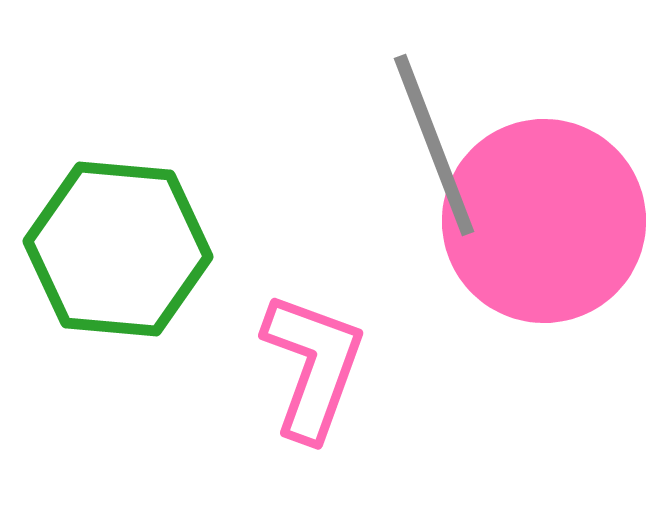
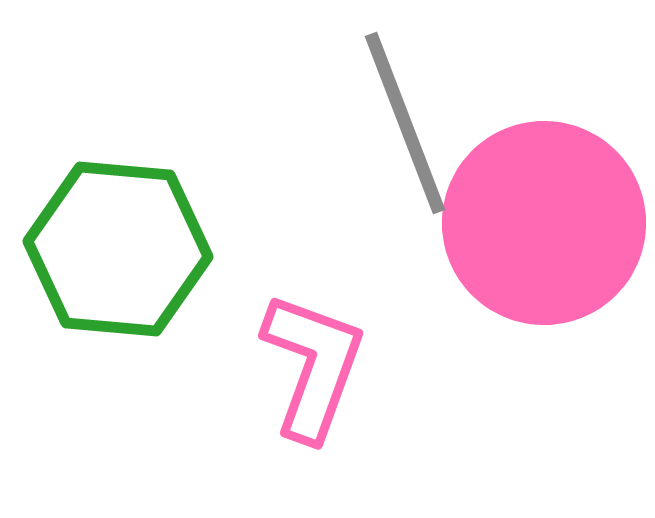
gray line: moved 29 px left, 22 px up
pink circle: moved 2 px down
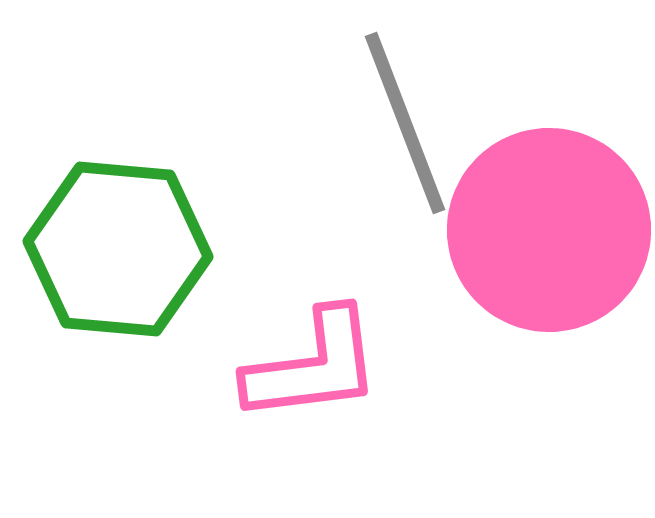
pink circle: moved 5 px right, 7 px down
pink L-shape: rotated 63 degrees clockwise
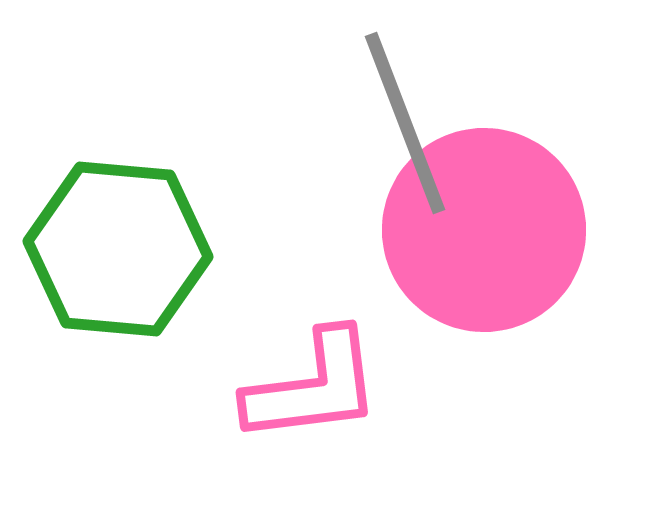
pink circle: moved 65 px left
pink L-shape: moved 21 px down
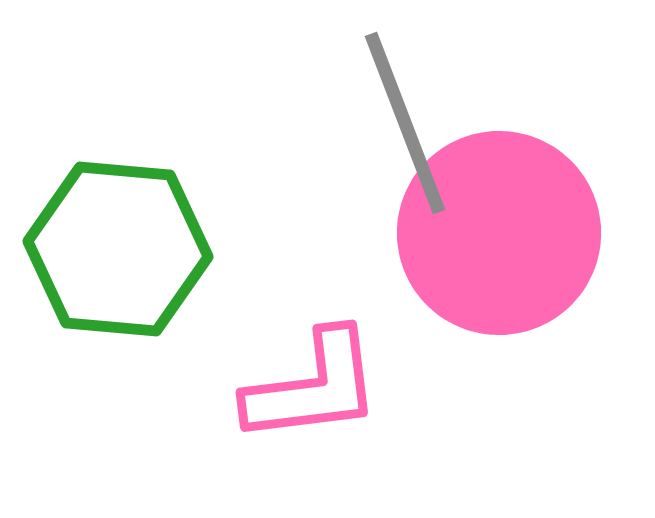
pink circle: moved 15 px right, 3 px down
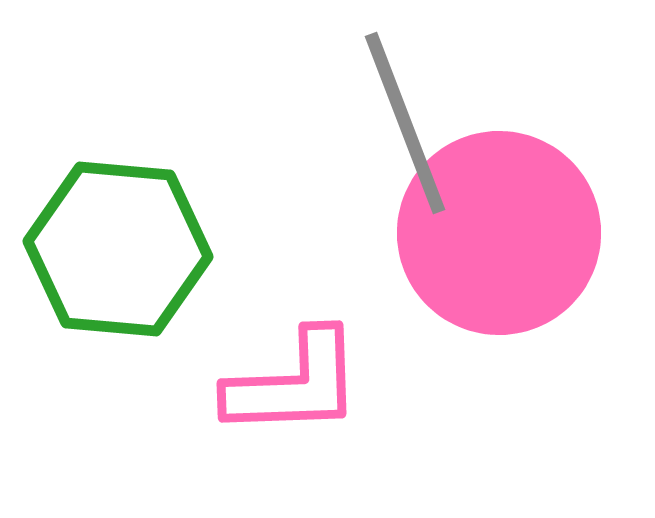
pink L-shape: moved 19 px left, 3 px up; rotated 5 degrees clockwise
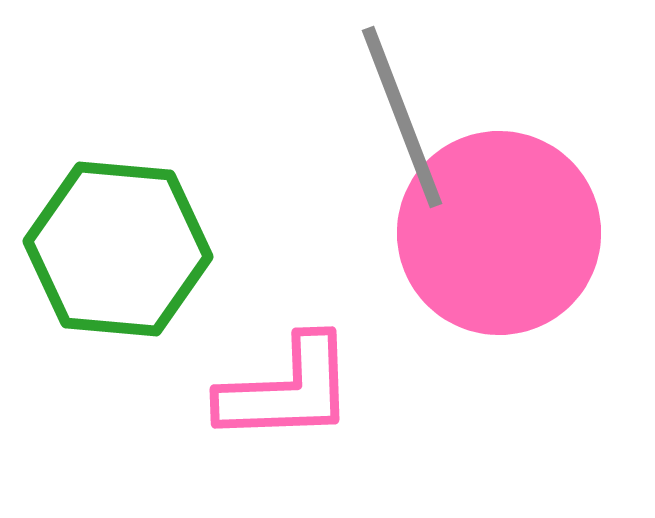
gray line: moved 3 px left, 6 px up
pink L-shape: moved 7 px left, 6 px down
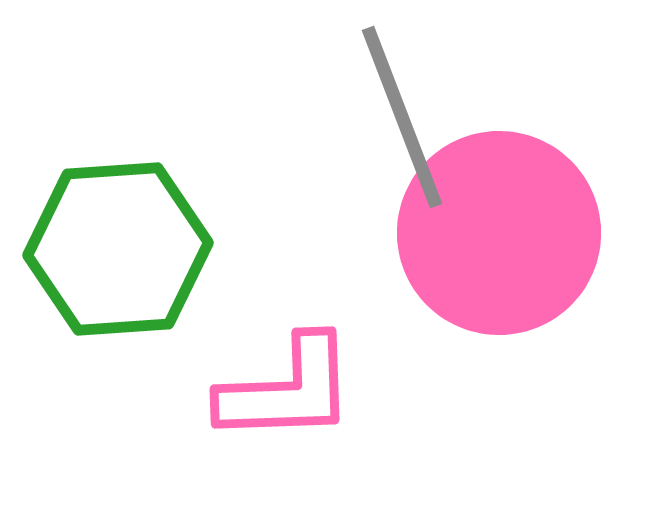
green hexagon: rotated 9 degrees counterclockwise
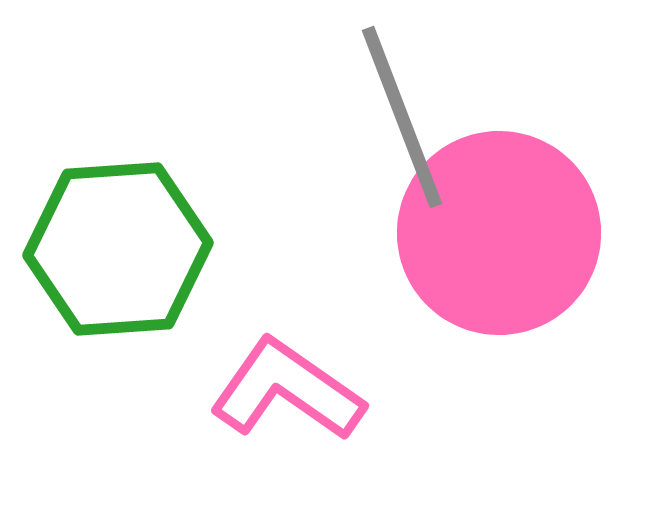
pink L-shape: rotated 143 degrees counterclockwise
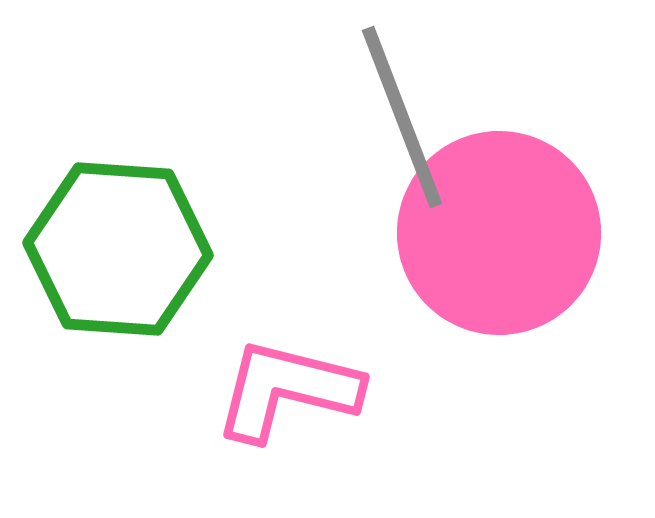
green hexagon: rotated 8 degrees clockwise
pink L-shape: rotated 21 degrees counterclockwise
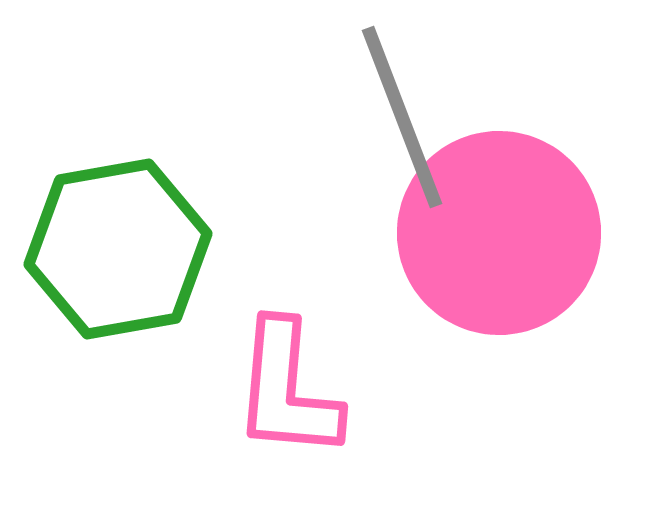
green hexagon: rotated 14 degrees counterclockwise
pink L-shape: rotated 99 degrees counterclockwise
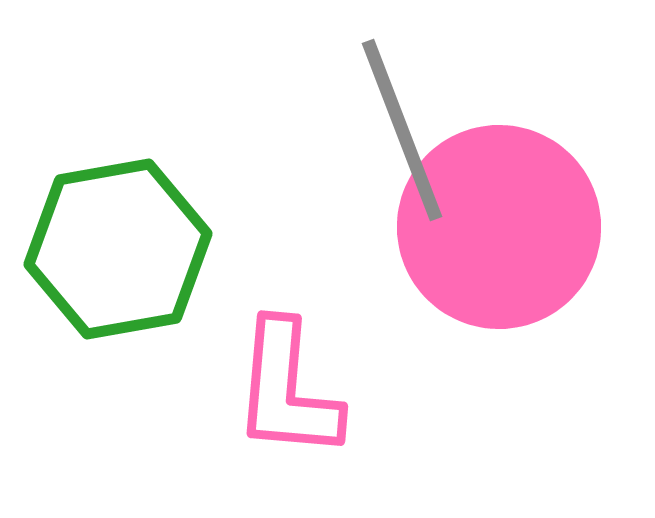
gray line: moved 13 px down
pink circle: moved 6 px up
